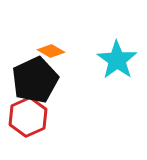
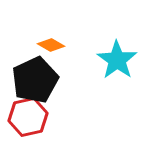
orange diamond: moved 6 px up
red hexagon: rotated 12 degrees clockwise
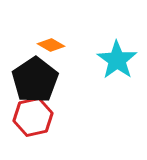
black pentagon: rotated 9 degrees counterclockwise
red hexagon: moved 5 px right
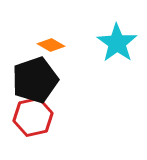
cyan star: moved 17 px up
black pentagon: rotated 15 degrees clockwise
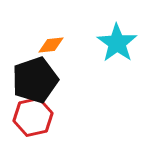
orange diamond: rotated 36 degrees counterclockwise
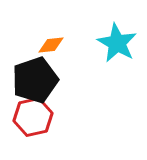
cyan star: rotated 6 degrees counterclockwise
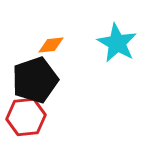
red hexagon: moved 7 px left; rotated 6 degrees clockwise
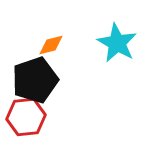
orange diamond: rotated 8 degrees counterclockwise
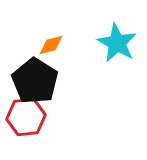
black pentagon: moved 1 px down; rotated 21 degrees counterclockwise
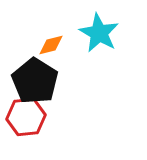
cyan star: moved 18 px left, 10 px up
